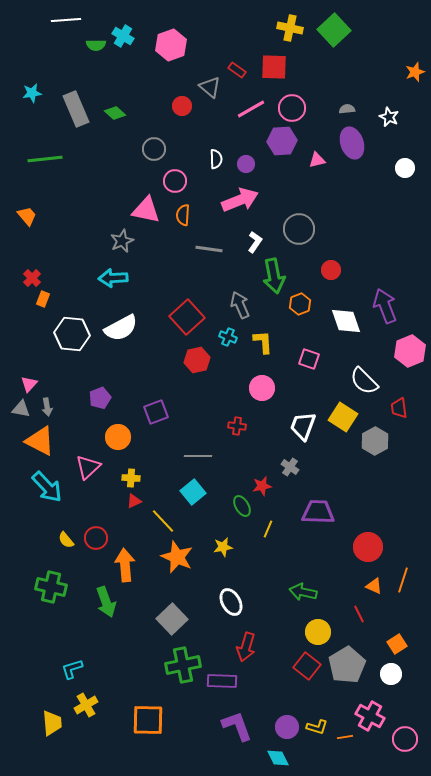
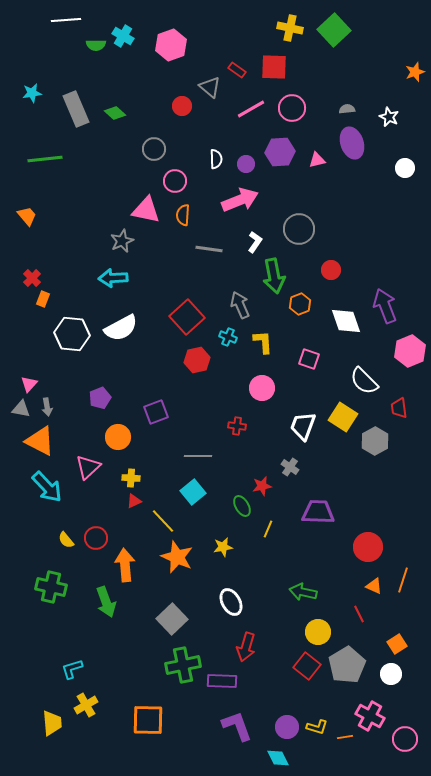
purple hexagon at (282, 141): moved 2 px left, 11 px down
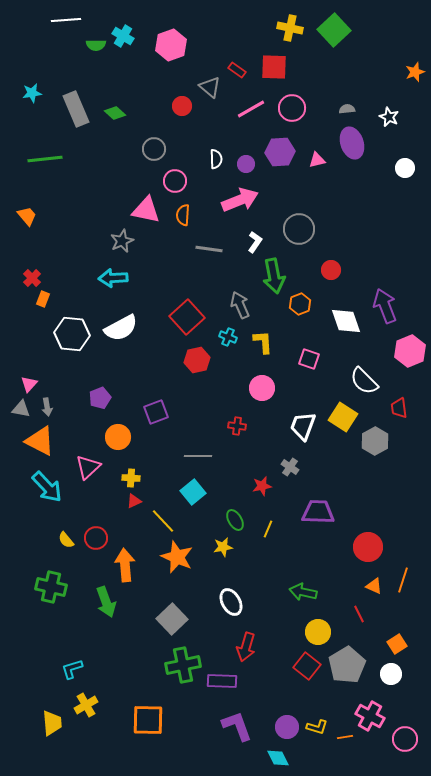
green ellipse at (242, 506): moved 7 px left, 14 px down
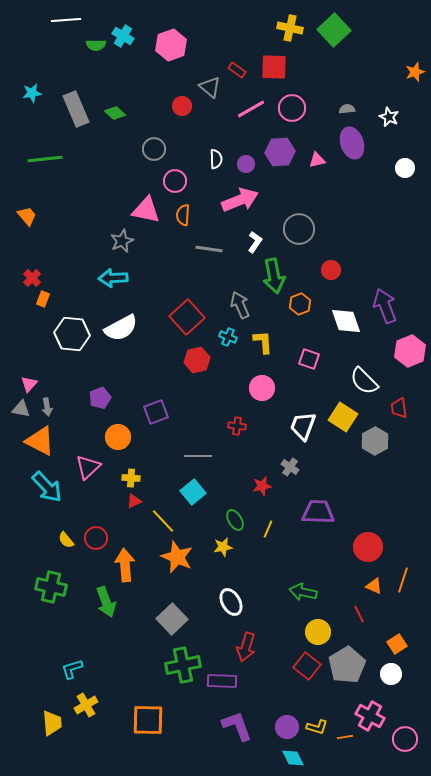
cyan diamond at (278, 758): moved 15 px right
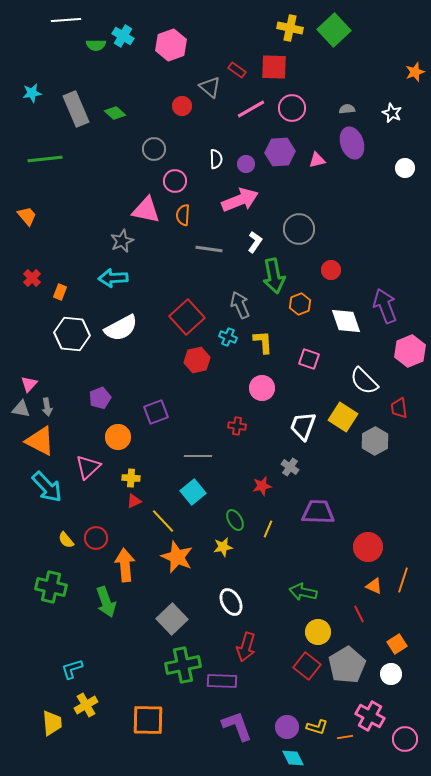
white star at (389, 117): moved 3 px right, 4 px up
orange rectangle at (43, 299): moved 17 px right, 7 px up
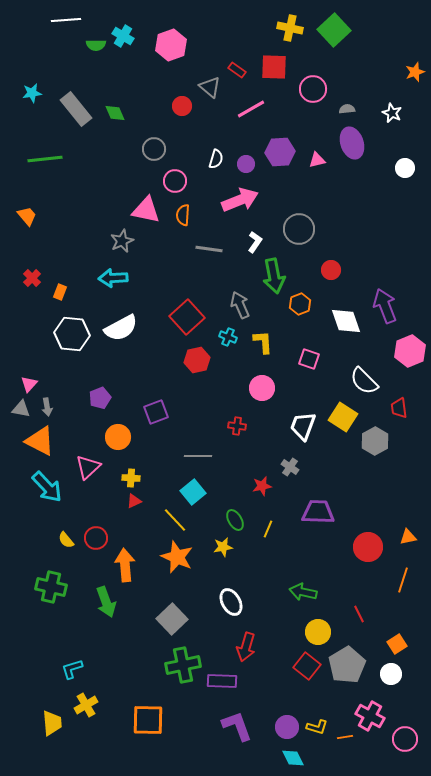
pink circle at (292, 108): moved 21 px right, 19 px up
gray rectangle at (76, 109): rotated 16 degrees counterclockwise
green diamond at (115, 113): rotated 25 degrees clockwise
white semicircle at (216, 159): rotated 18 degrees clockwise
yellow line at (163, 521): moved 12 px right, 1 px up
orange triangle at (374, 586): moved 34 px right, 49 px up; rotated 36 degrees counterclockwise
